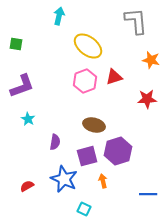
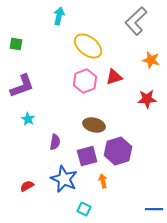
gray L-shape: rotated 128 degrees counterclockwise
blue line: moved 6 px right, 15 px down
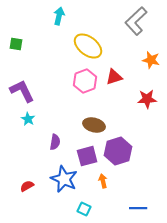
purple L-shape: moved 5 px down; rotated 96 degrees counterclockwise
blue line: moved 16 px left, 1 px up
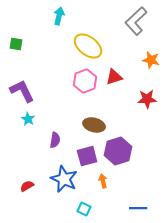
purple semicircle: moved 2 px up
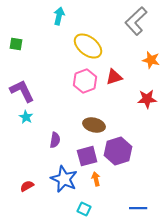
cyan star: moved 2 px left, 2 px up
orange arrow: moved 7 px left, 2 px up
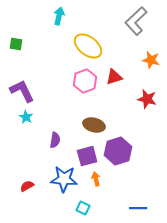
red star: rotated 18 degrees clockwise
blue star: rotated 20 degrees counterclockwise
cyan square: moved 1 px left, 1 px up
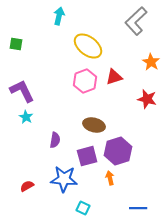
orange star: moved 2 px down; rotated 18 degrees clockwise
orange arrow: moved 14 px right, 1 px up
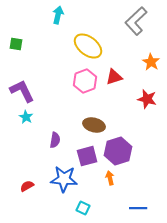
cyan arrow: moved 1 px left, 1 px up
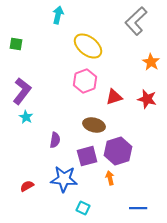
red triangle: moved 20 px down
purple L-shape: rotated 64 degrees clockwise
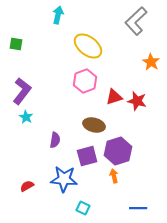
red star: moved 10 px left, 2 px down
orange arrow: moved 4 px right, 2 px up
